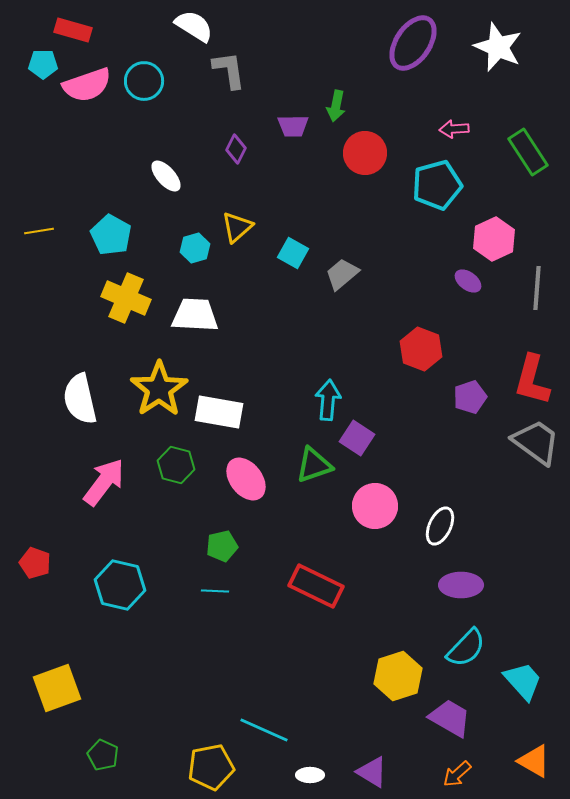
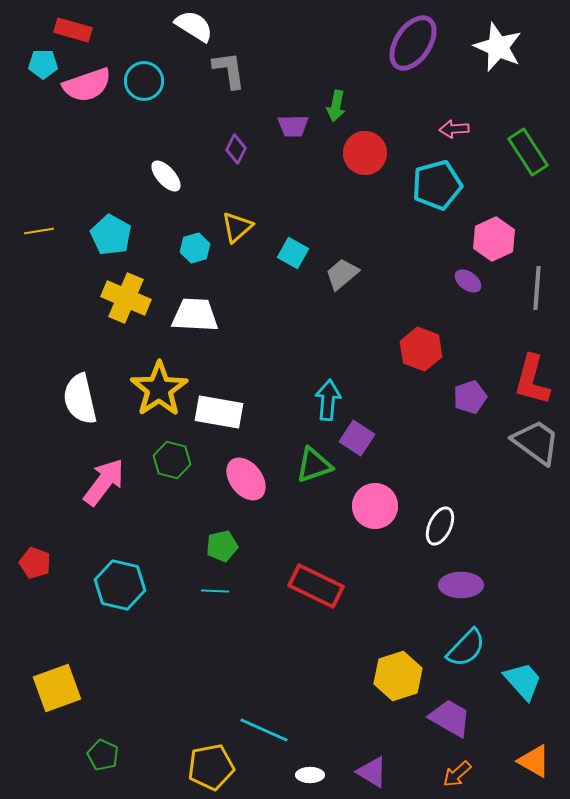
green hexagon at (176, 465): moved 4 px left, 5 px up
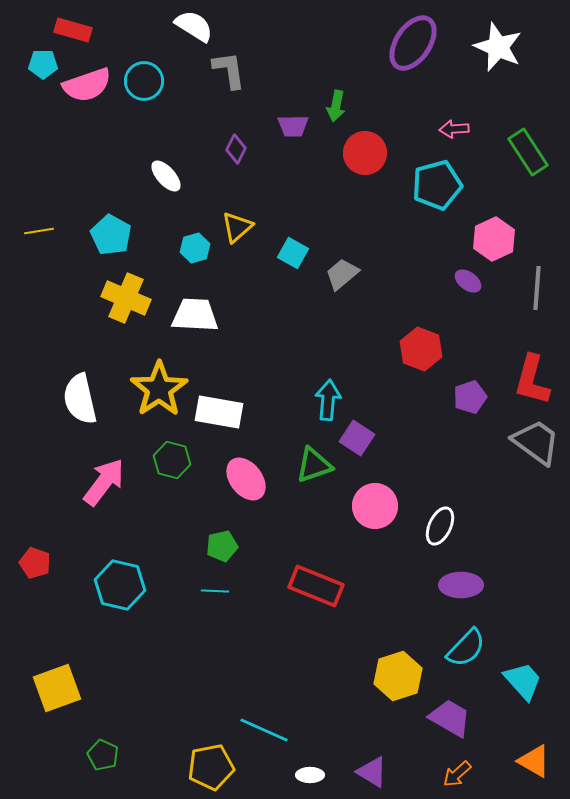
red rectangle at (316, 586): rotated 4 degrees counterclockwise
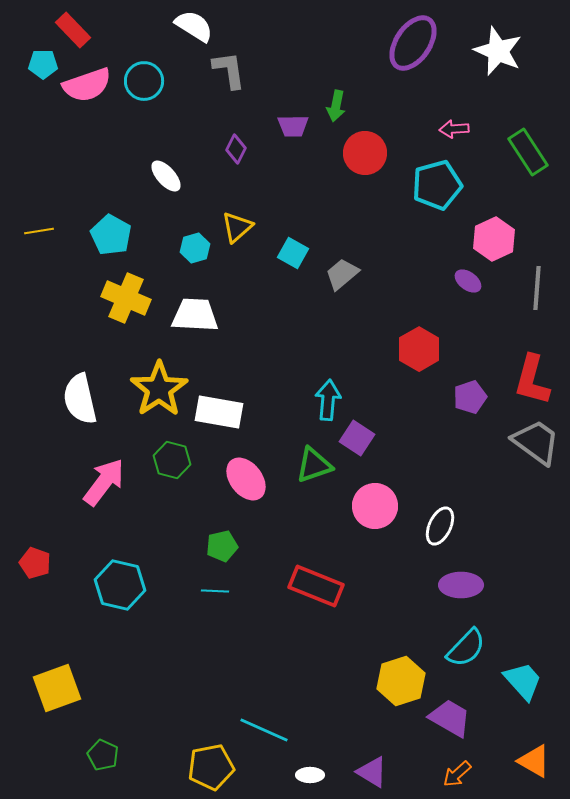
red rectangle at (73, 30): rotated 30 degrees clockwise
white star at (498, 47): moved 4 px down
red hexagon at (421, 349): moved 2 px left; rotated 9 degrees clockwise
yellow hexagon at (398, 676): moved 3 px right, 5 px down
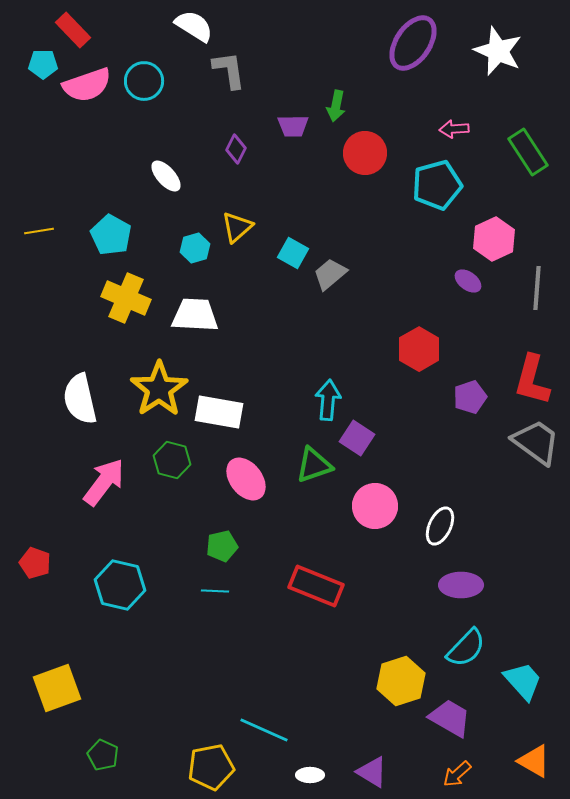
gray trapezoid at (342, 274): moved 12 px left
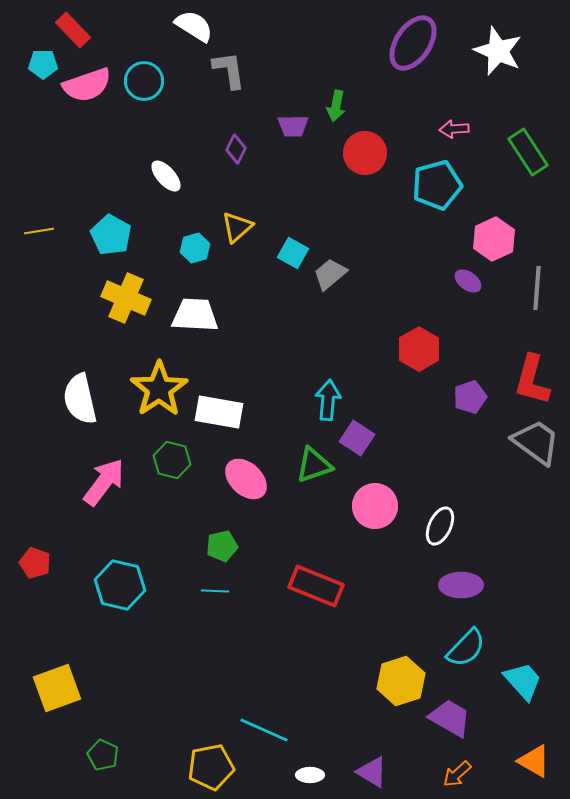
pink ellipse at (246, 479): rotated 9 degrees counterclockwise
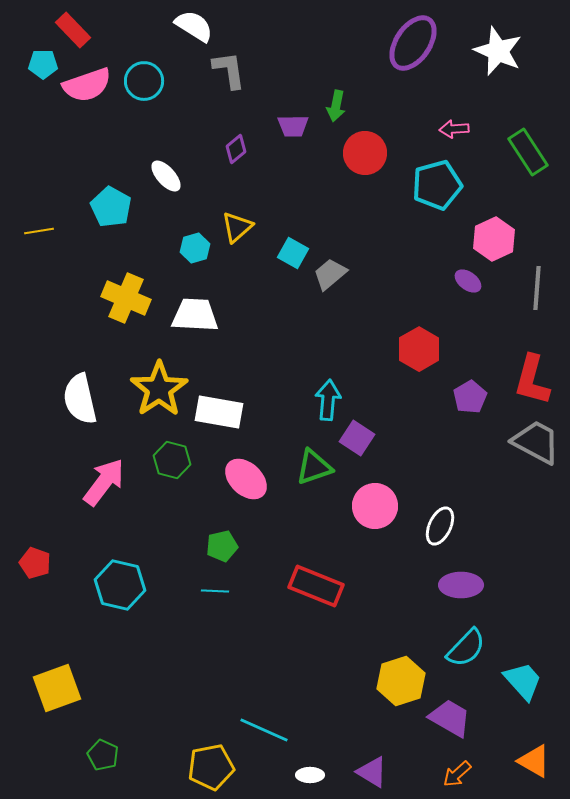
purple diamond at (236, 149): rotated 24 degrees clockwise
cyan pentagon at (111, 235): moved 28 px up
purple pentagon at (470, 397): rotated 12 degrees counterclockwise
gray trapezoid at (536, 442): rotated 8 degrees counterclockwise
green triangle at (314, 465): moved 2 px down
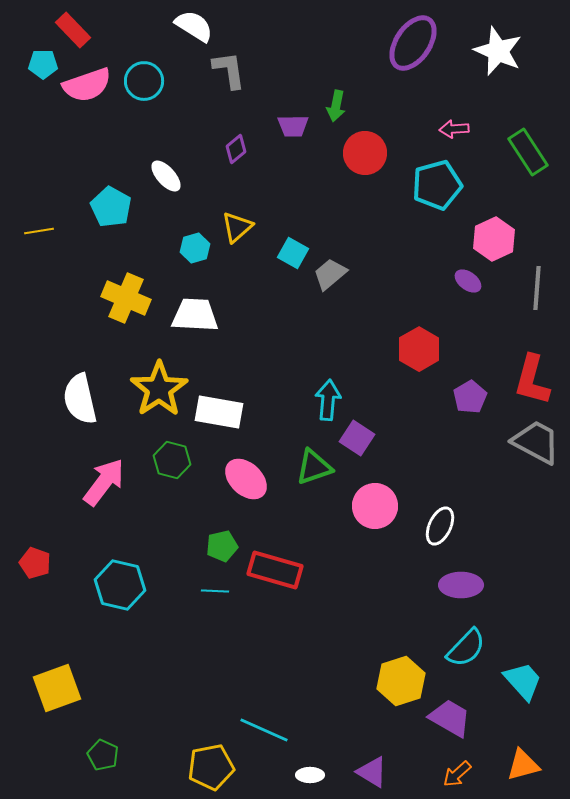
red rectangle at (316, 586): moved 41 px left, 16 px up; rotated 6 degrees counterclockwise
orange triangle at (534, 761): moved 11 px left, 4 px down; rotated 45 degrees counterclockwise
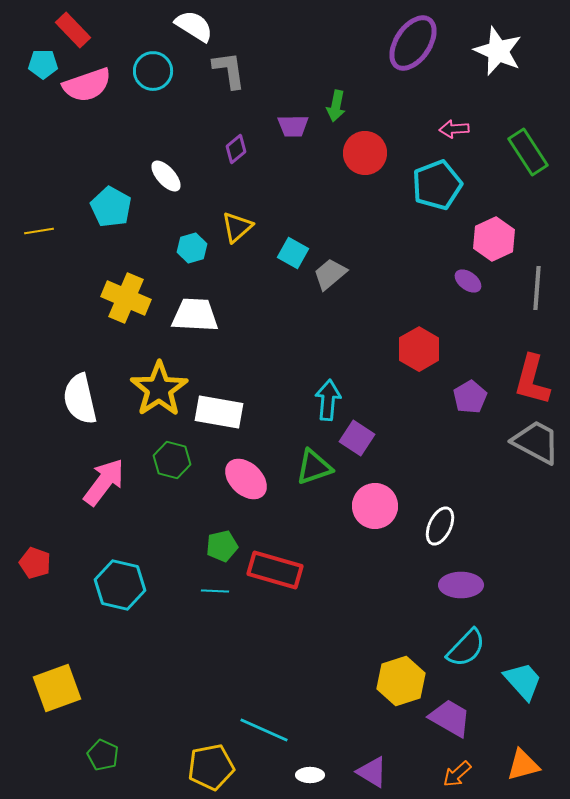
cyan circle at (144, 81): moved 9 px right, 10 px up
cyan pentagon at (437, 185): rotated 6 degrees counterclockwise
cyan hexagon at (195, 248): moved 3 px left
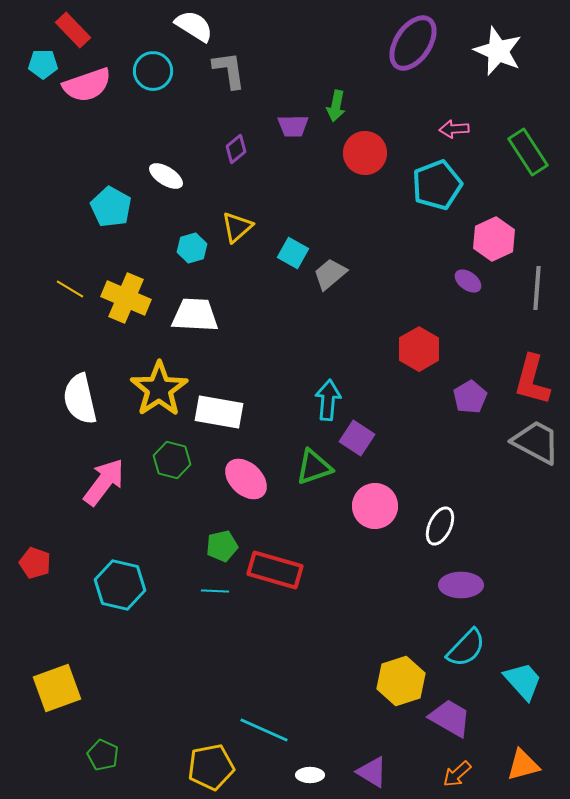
white ellipse at (166, 176): rotated 16 degrees counterclockwise
yellow line at (39, 231): moved 31 px right, 58 px down; rotated 40 degrees clockwise
